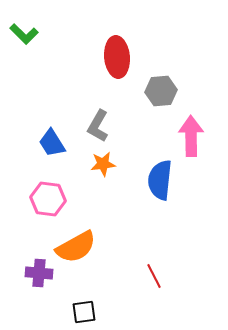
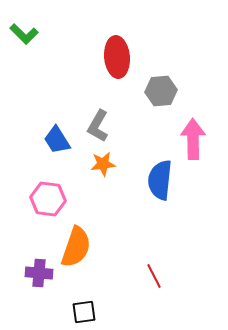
pink arrow: moved 2 px right, 3 px down
blue trapezoid: moved 5 px right, 3 px up
orange semicircle: rotated 42 degrees counterclockwise
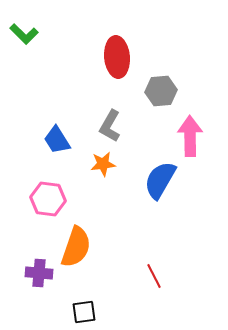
gray L-shape: moved 12 px right
pink arrow: moved 3 px left, 3 px up
blue semicircle: rotated 24 degrees clockwise
